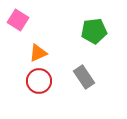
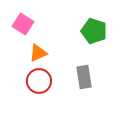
pink square: moved 5 px right, 4 px down
green pentagon: rotated 25 degrees clockwise
gray rectangle: rotated 25 degrees clockwise
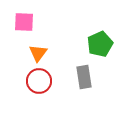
pink square: moved 1 px right, 2 px up; rotated 30 degrees counterclockwise
green pentagon: moved 6 px right, 13 px down; rotated 30 degrees clockwise
orange triangle: rotated 30 degrees counterclockwise
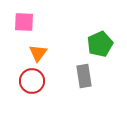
gray rectangle: moved 1 px up
red circle: moved 7 px left
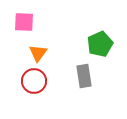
red circle: moved 2 px right
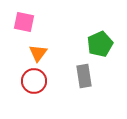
pink square: rotated 10 degrees clockwise
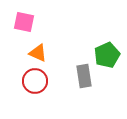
green pentagon: moved 7 px right, 11 px down
orange triangle: rotated 42 degrees counterclockwise
red circle: moved 1 px right
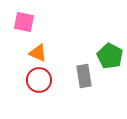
green pentagon: moved 3 px right, 1 px down; rotated 20 degrees counterclockwise
red circle: moved 4 px right, 1 px up
